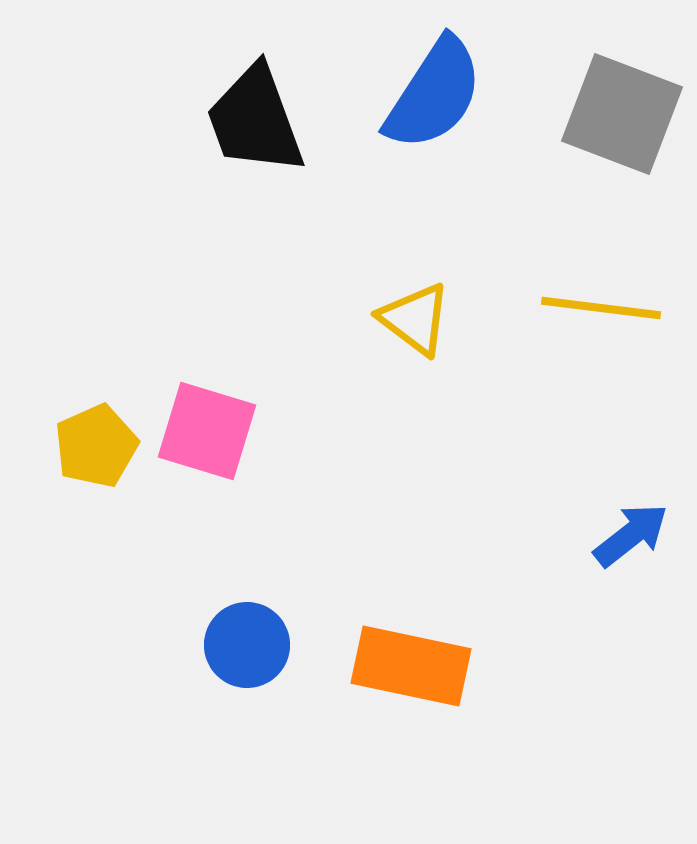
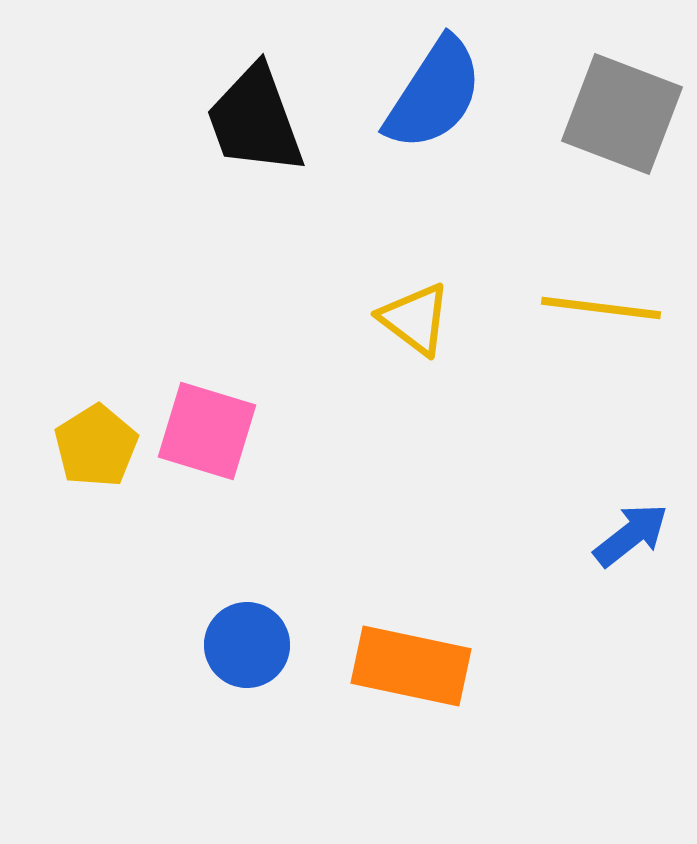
yellow pentagon: rotated 8 degrees counterclockwise
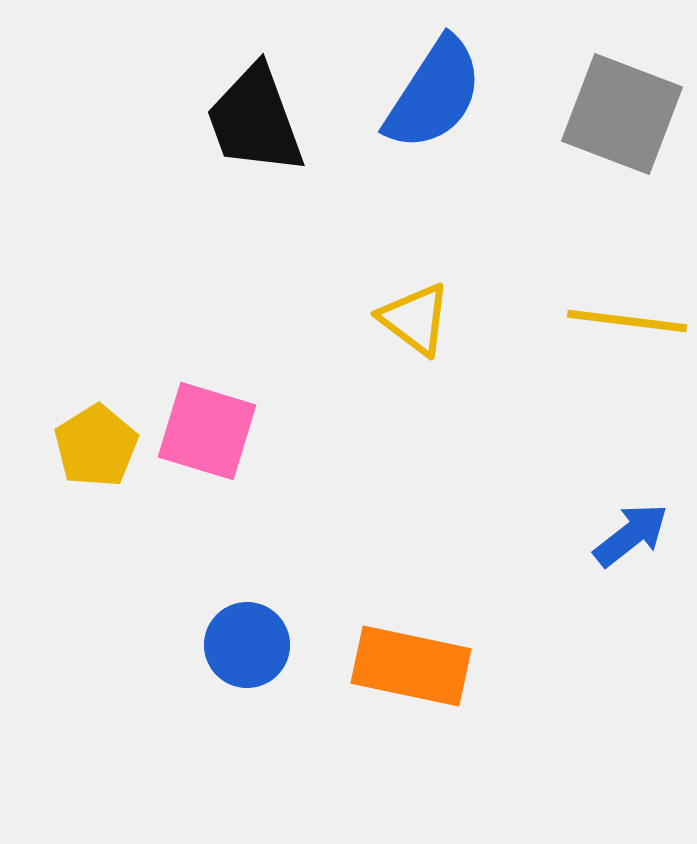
yellow line: moved 26 px right, 13 px down
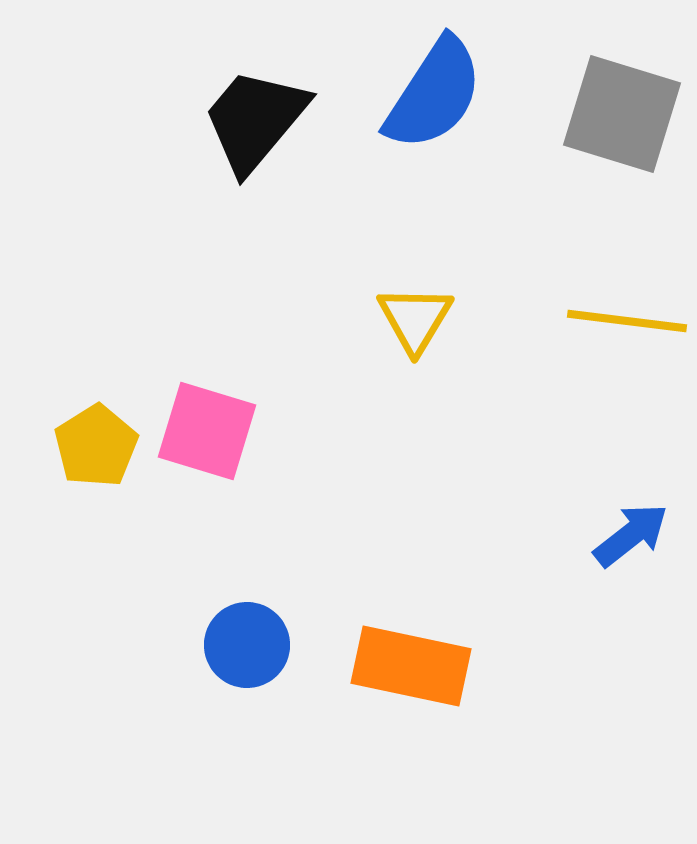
gray square: rotated 4 degrees counterclockwise
black trapezoid: rotated 60 degrees clockwise
yellow triangle: rotated 24 degrees clockwise
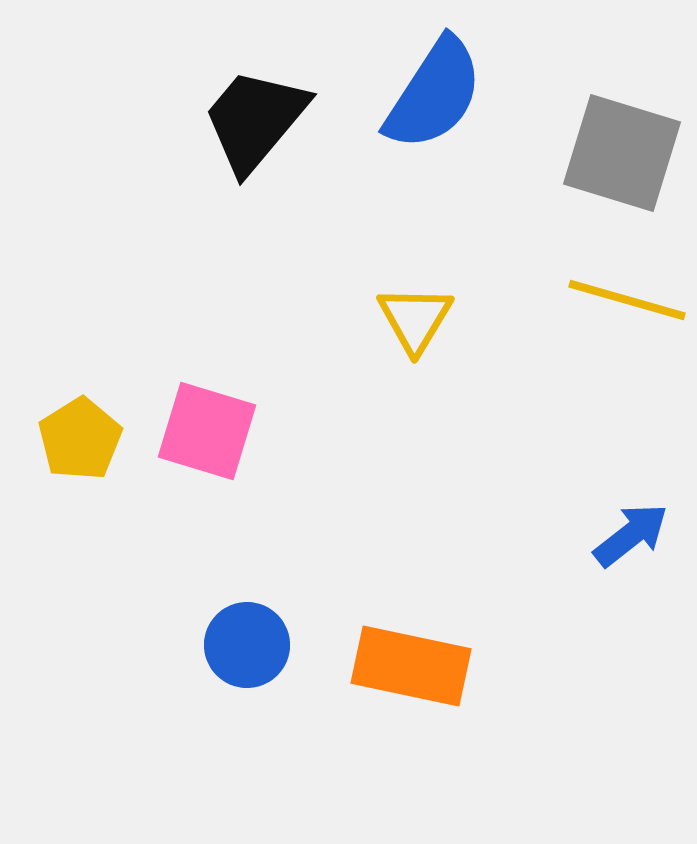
gray square: moved 39 px down
yellow line: moved 21 px up; rotated 9 degrees clockwise
yellow pentagon: moved 16 px left, 7 px up
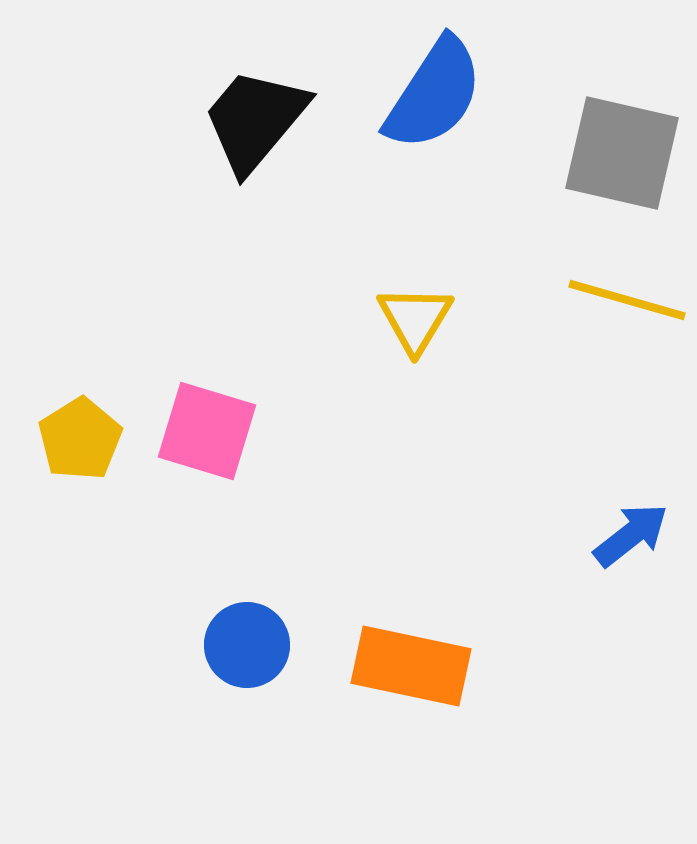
gray square: rotated 4 degrees counterclockwise
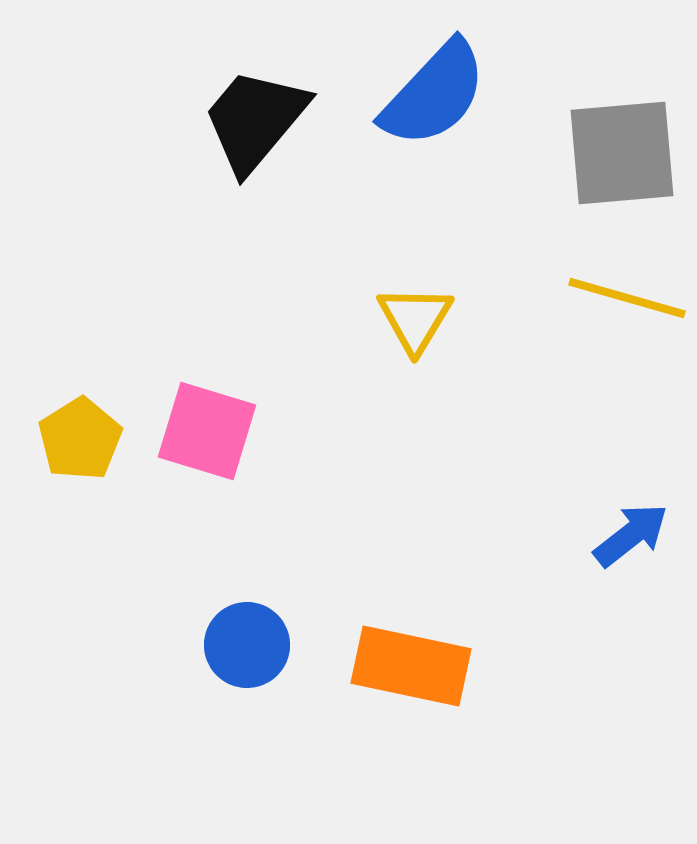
blue semicircle: rotated 10 degrees clockwise
gray square: rotated 18 degrees counterclockwise
yellow line: moved 2 px up
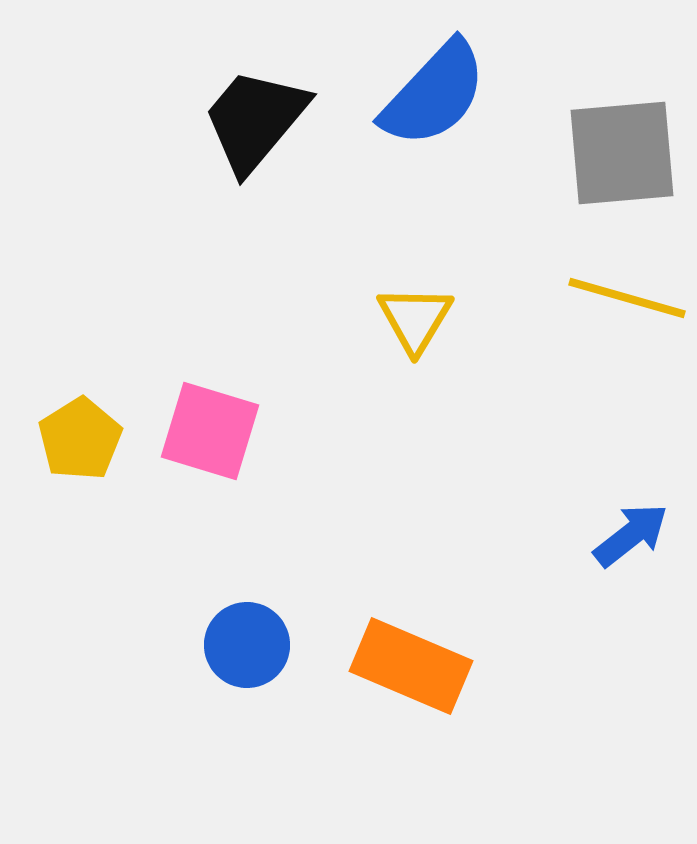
pink square: moved 3 px right
orange rectangle: rotated 11 degrees clockwise
